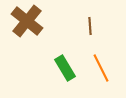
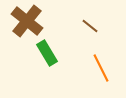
brown line: rotated 48 degrees counterclockwise
green rectangle: moved 18 px left, 15 px up
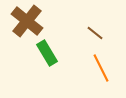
brown line: moved 5 px right, 7 px down
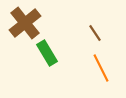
brown cross: moved 2 px left, 2 px down; rotated 12 degrees clockwise
brown line: rotated 18 degrees clockwise
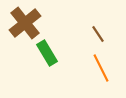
brown line: moved 3 px right, 1 px down
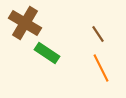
brown cross: rotated 20 degrees counterclockwise
green rectangle: rotated 25 degrees counterclockwise
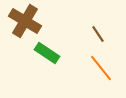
brown cross: moved 2 px up
orange line: rotated 12 degrees counterclockwise
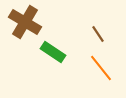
brown cross: moved 1 px down
green rectangle: moved 6 px right, 1 px up
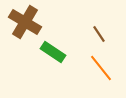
brown line: moved 1 px right
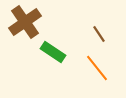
brown cross: rotated 24 degrees clockwise
orange line: moved 4 px left
